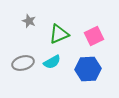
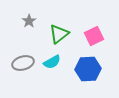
gray star: rotated 16 degrees clockwise
green triangle: rotated 15 degrees counterclockwise
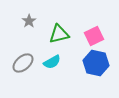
green triangle: rotated 25 degrees clockwise
gray ellipse: rotated 25 degrees counterclockwise
blue hexagon: moved 8 px right, 6 px up; rotated 15 degrees clockwise
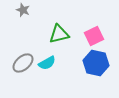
gray star: moved 6 px left, 11 px up; rotated 16 degrees counterclockwise
cyan semicircle: moved 5 px left, 1 px down
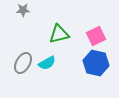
gray star: rotated 24 degrees counterclockwise
pink square: moved 2 px right
gray ellipse: rotated 20 degrees counterclockwise
